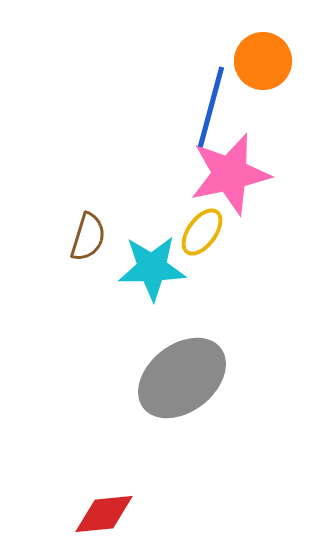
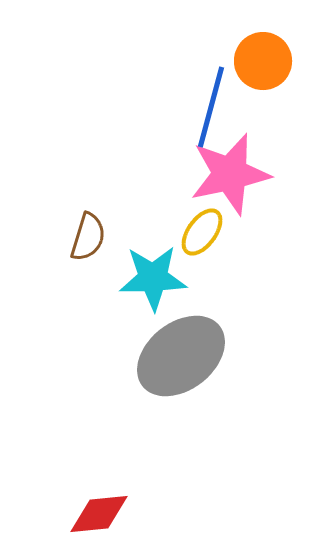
cyan star: moved 1 px right, 10 px down
gray ellipse: moved 1 px left, 22 px up
red diamond: moved 5 px left
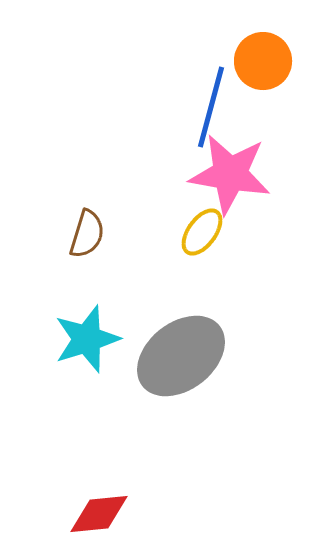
pink star: rotated 22 degrees clockwise
brown semicircle: moved 1 px left, 3 px up
cyan star: moved 66 px left, 61 px down; rotated 16 degrees counterclockwise
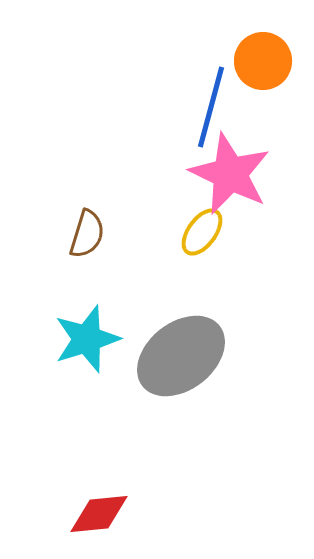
pink star: rotated 16 degrees clockwise
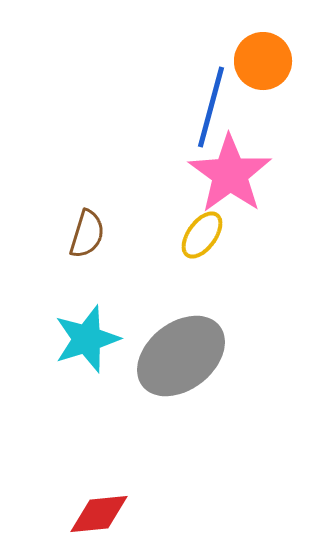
pink star: rotated 10 degrees clockwise
yellow ellipse: moved 3 px down
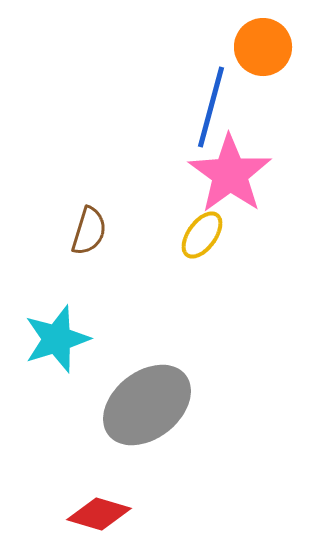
orange circle: moved 14 px up
brown semicircle: moved 2 px right, 3 px up
cyan star: moved 30 px left
gray ellipse: moved 34 px left, 49 px down
red diamond: rotated 22 degrees clockwise
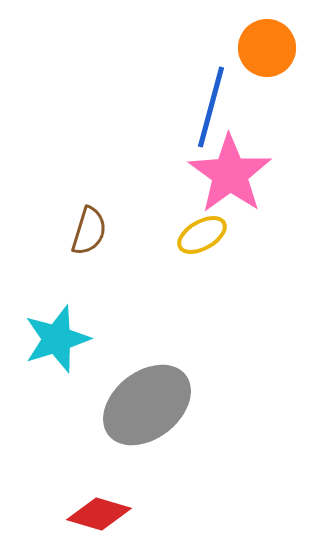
orange circle: moved 4 px right, 1 px down
yellow ellipse: rotated 24 degrees clockwise
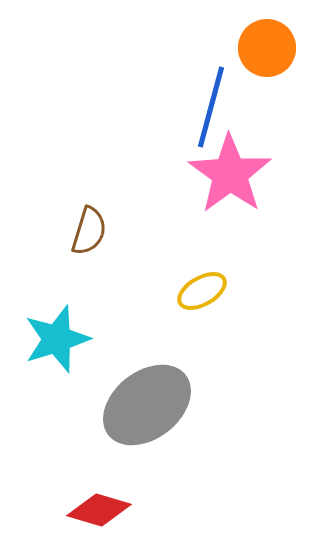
yellow ellipse: moved 56 px down
red diamond: moved 4 px up
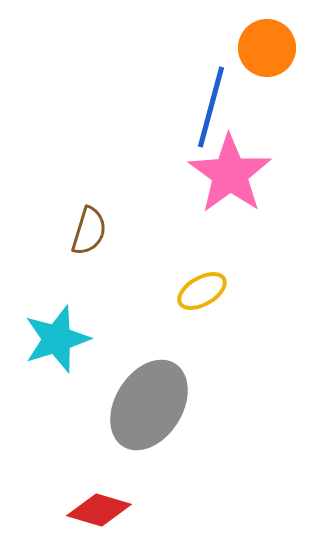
gray ellipse: moved 2 px right; rotated 20 degrees counterclockwise
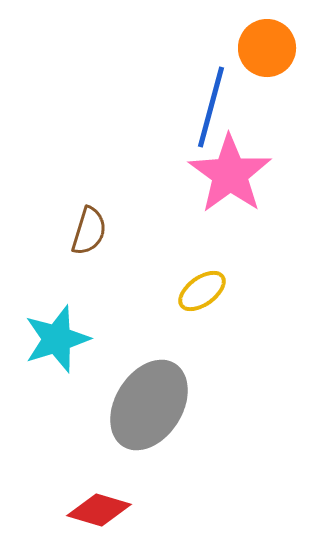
yellow ellipse: rotated 6 degrees counterclockwise
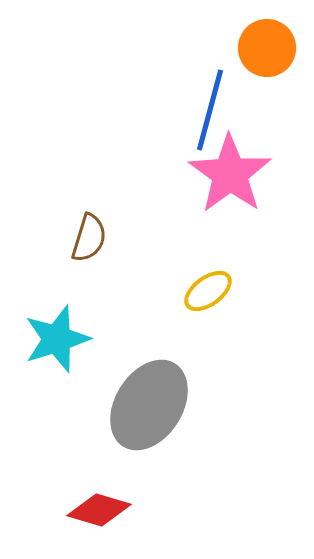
blue line: moved 1 px left, 3 px down
brown semicircle: moved 7 px down
yellow ellipse: moved 6 px right
